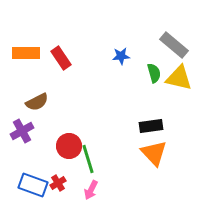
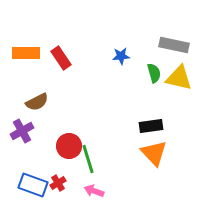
gray rectangle: rotated 28 degrees counterclockwise
pink arrow: moved 3 px right, 1 px down; rotated 84 degrees clockwise
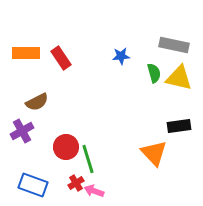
black rectangle: moved 28 px right
red circle: moved 3 px left, 1 px down
red cross: moved 18 px right
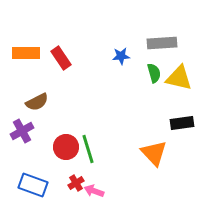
gray rectangle: moved 12 px left, 2 px up; rotated 16 degrees counterclockwise
black rectangle: moved 3 px right, 3 px up
green line: moved 10 px up
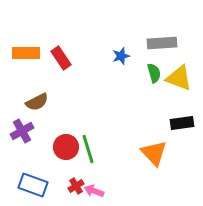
blue star: rotated 12 degrees counterclockwise
yellow triangle: rotated 8 degrees clockwise
red cross: moved 3 px down
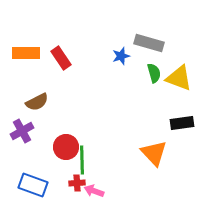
gray rectangle: moved 13 px left; rotated 20 degrees clockwise
green line: moved 6 px left, 11 px down; rotated 16 degrees clockwise
red cross: moved 1 px right, 3 px up; rotated 28 degrees clockwise
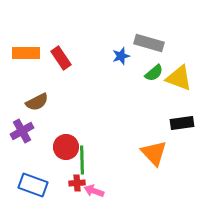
green semicircle: rotated 66 degrees clockwise
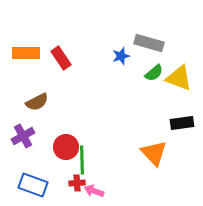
purple cross: moved 1 px right, 5 px down
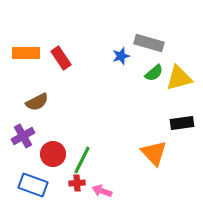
yellow triangle: rotated 36 degrees counterclockwise
red circle: moved 13 px left, 7 px down
green line: rotated 28 degrees clockwise
pink arrow: moved 8 px right
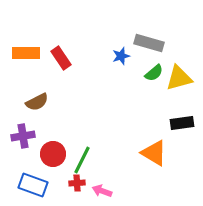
purple cross: rotated 20 degrees clockwise
orange triangle: rotated 16 degrees counterclockwise
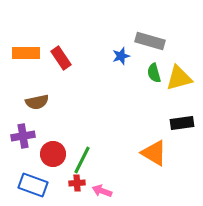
gray rectangle: moved 1 px right, 2 px up
green semicircle: rotated 114 degrees clockwise
brown semicircle: rotated 15 degrees clockwise
